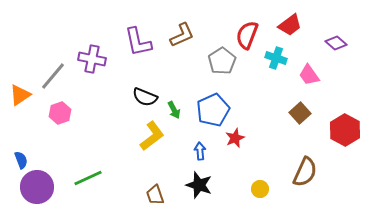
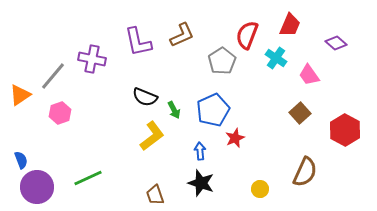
red trapezoid: rotated 30 degrees counterclockwise
cyan cross: rotated 15 degrees clockwise
black star: moved 2 px right, 2 px up
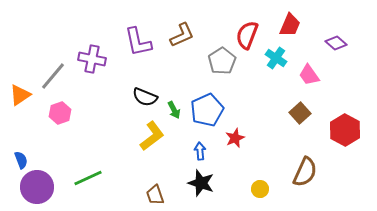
blue pentagon: moved 6 px left
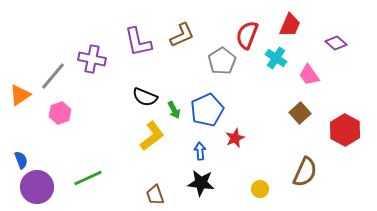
black star: rotated 12 degrees counterclockwise
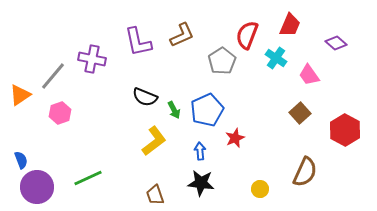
yellow L-shape: moved 2 px right, 5 px down
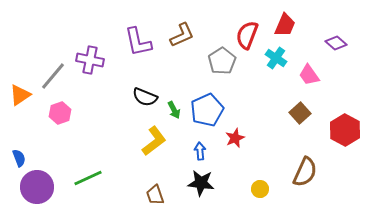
red trapezoid: moved 5 px left
purple cross: moved 2 px left, 1 px down
blue semicircle: moved 2 px left, 2 px up
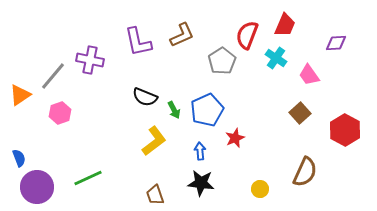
purple diamond: rotated 45 degrees counterclockwise
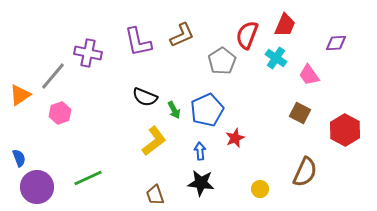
purple cross: moved 2 px left, 7 px up
brown square: rotated 20 degrees counterclockwise
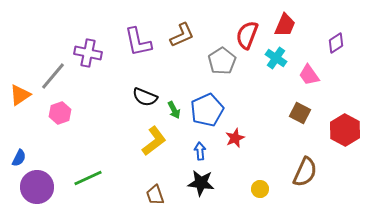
purple diamond: rotated 30 degrees counterclockwise
blue semicircle: rotated 48 degrees clockwise
